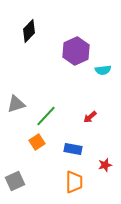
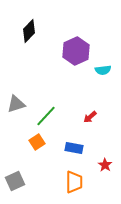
blue rectangle: moved 1 px right, 1 px up
red star: rotated 24 degrees counterclockwise
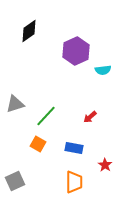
black diamond: rotated 10 degrees clockwise
gray triangle: moved 1 px left
orange square: moved 1 px right, 2 px down; rotated 28 degrees counterclockwise
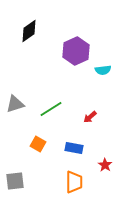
green line: moved 5 px right, 7 px up; rotated 15 degrees clockwise
gray square: rotated 18 degrees clockwise
